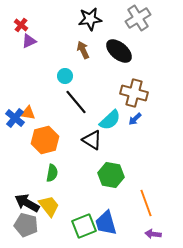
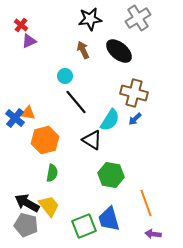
cyan semicircle: rotated 15 degrees counterclockwise
blue trapezoid: moved 3 px right, 4 px up
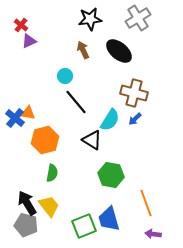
black arrow: rotated 30 degrees clockwise
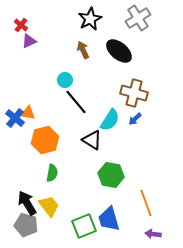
black star: rotated 20 degrees counterclockwise
cyan circle: moved 4 px down
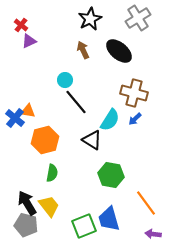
orange triangle: moved 2 px up
orange line: rotated 16 degrees counterclockwise
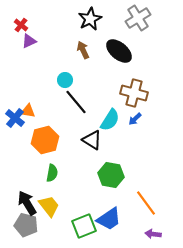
blue trapezoid: rotated 108 degrees counterclockwise
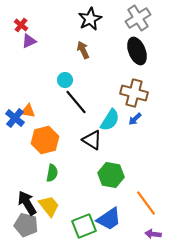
black ellipse: moved 18 px right; rotated 28 degrees clockwise
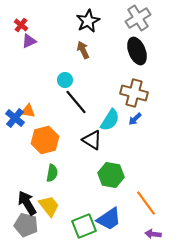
black star: moved 2 px left, 2 px down
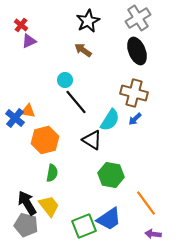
brown arrow: rotated 30 degrees counterclockwise
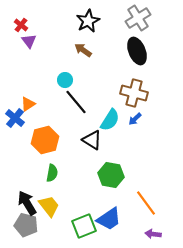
purple triangle: rotated 42 degrees counterclockwise
orange triangle: moved 7 px up; rotated 42 degrees counterclockwise
